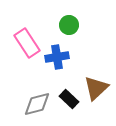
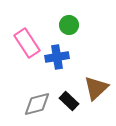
black rectangle: moved 2 px down
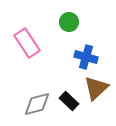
green circle: moved 3 px up
blue cross: moved 29 px right; rotated 25 degrees clockwise
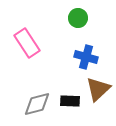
green circle: moved 9 px right, 4 px up
brown triangle: moved 2 px right, 1 px down
black rectangle: moved 1 px right; rotated 42 degrees counterclockwise
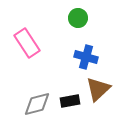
black rectangle: rotated 12 degrees counterclockwise
